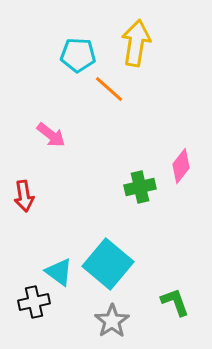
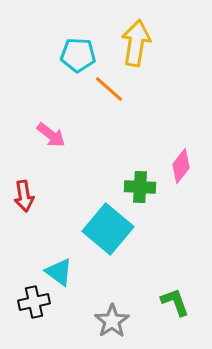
green cross: rotated 16 degrees clockwise
cyan square: moved 35 px up
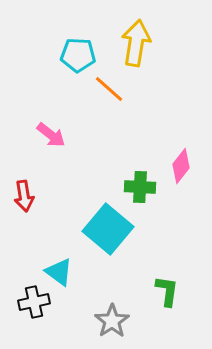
green L-shape: moved 8 px left, 11 px up; rotated 28 degrees clockwise
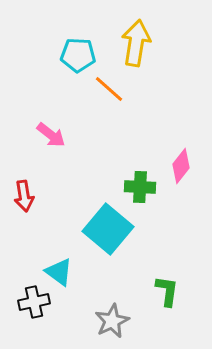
gray star: rotated 8 degrees clockwise
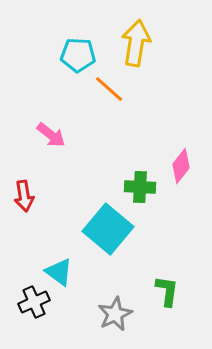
black cross: rotated 12 degrees counterclockwise
gray star: moved 3 px right, 7 px up
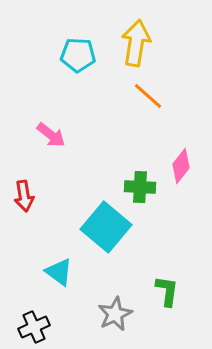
orange line: moved 39 px right, 7 px down
cyan square: moved 2 px left, 2 px up
black cross: moved 25 px down
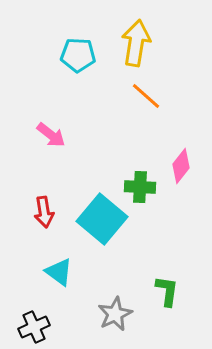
orange line: moved 2 px left
red arrow: moved 20 px right, 16 px down
cyan square: moved 4 px left, 8 px up
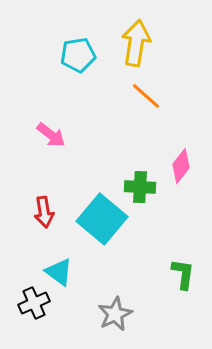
cyan pentagon: rotated 12 degrees counterclockwise
green L-shape: moved 16 px right, 17 px up
black cross: moved 24 px up
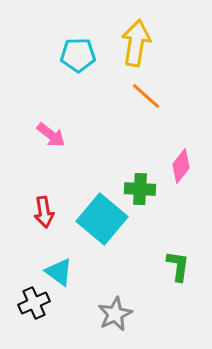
cyan pentagon: rotated 8 degrees clockwise
green cross: moved 2 px down
green L-shape: moved 5 px left, 8 px up
